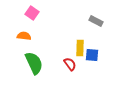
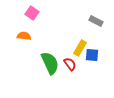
yellow rectangle: rotated 28 degrees clockwise
green semicircle: moved 16 px right
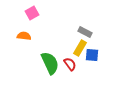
pink square: rotated 24 degrees clockwise
gray rectangle: moved 11 px left, 11 px down
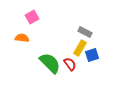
pink square: moved 4 px down
orange semicircle: moved 2 px left, 2 px down
blue square: rotated 24 degrees counterclockwise
green semicircle: rotated 20 degrees counterclockwise
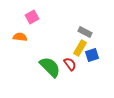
orange semicircle: moved 2 px left, 1 px up
green semicircle: moved 4 px down
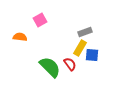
pink square: moved 8 px right, 3 px down
gray rectangle: rotated 48 degrees counterclockwise
blue square: rotated 24 degrees clockwise
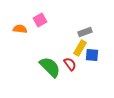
orange semicircle: moved 8 px up
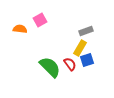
gray rectangle: moved 1 px right, 1 px up
blue square: moved 5 px left, 5 px down; rotated 24 degrees counterclockwise
